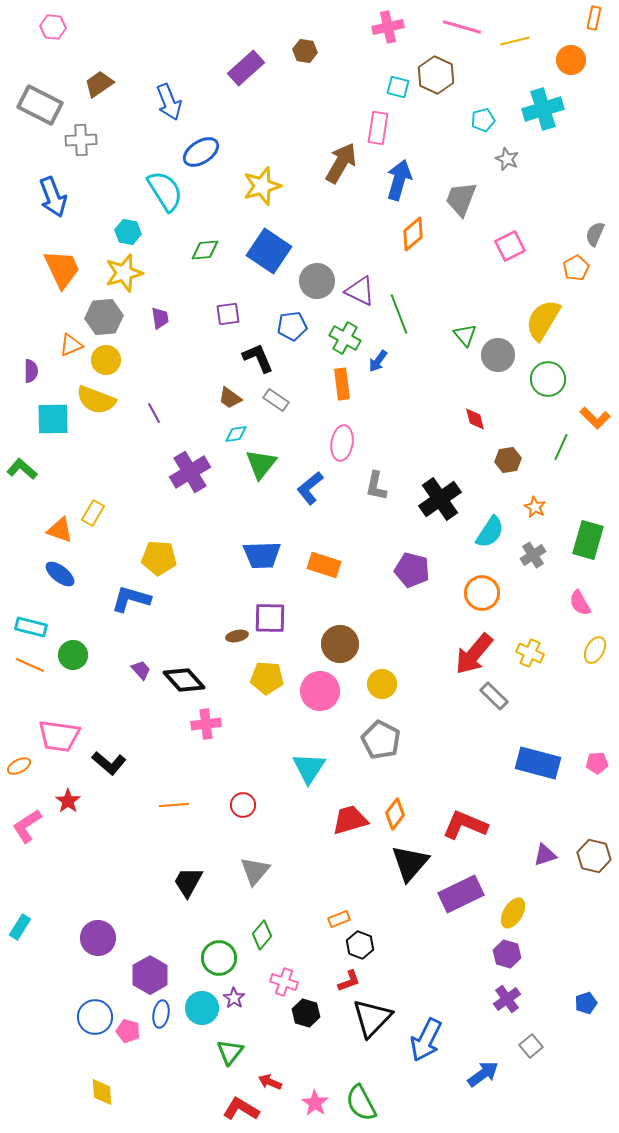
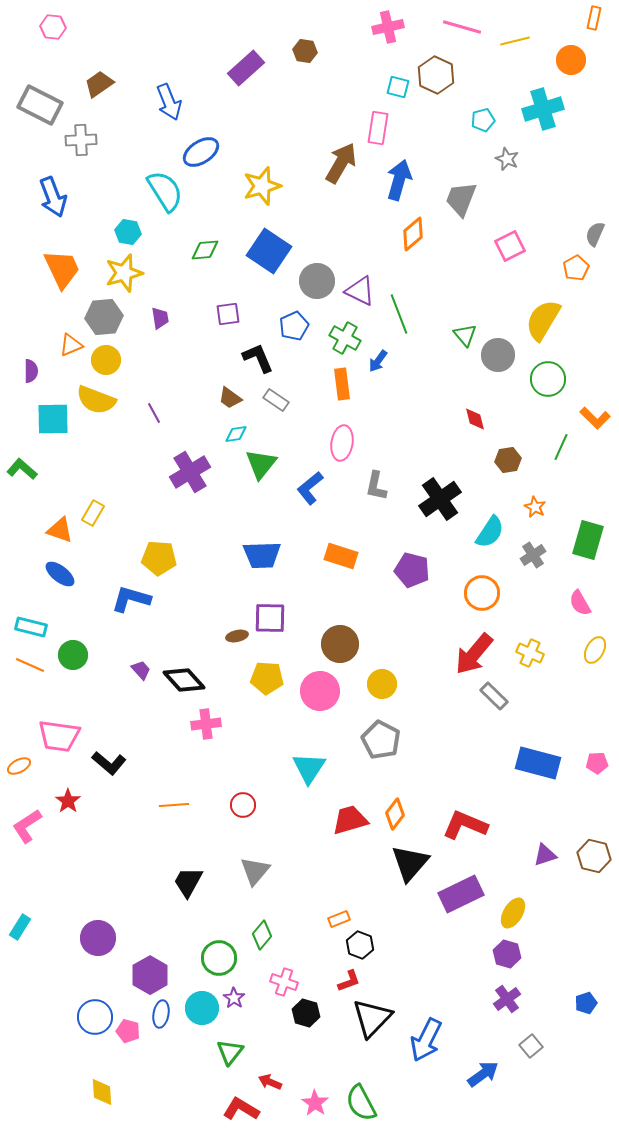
blue pentagon at (292, 326): moved 2 px right; rotated 16 degrees counterclockwise
orange rectangle at (324, 565): moved 17 px right, 9 px up
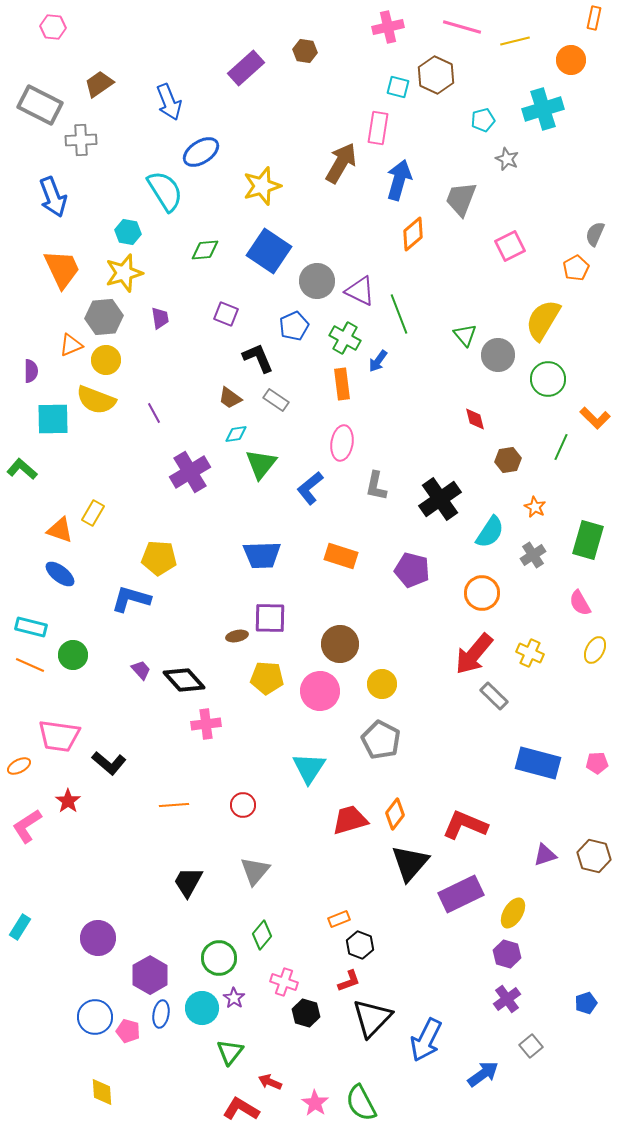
purple square at (228, 314): moved 2 px left; rotated 30 degrees clockwise
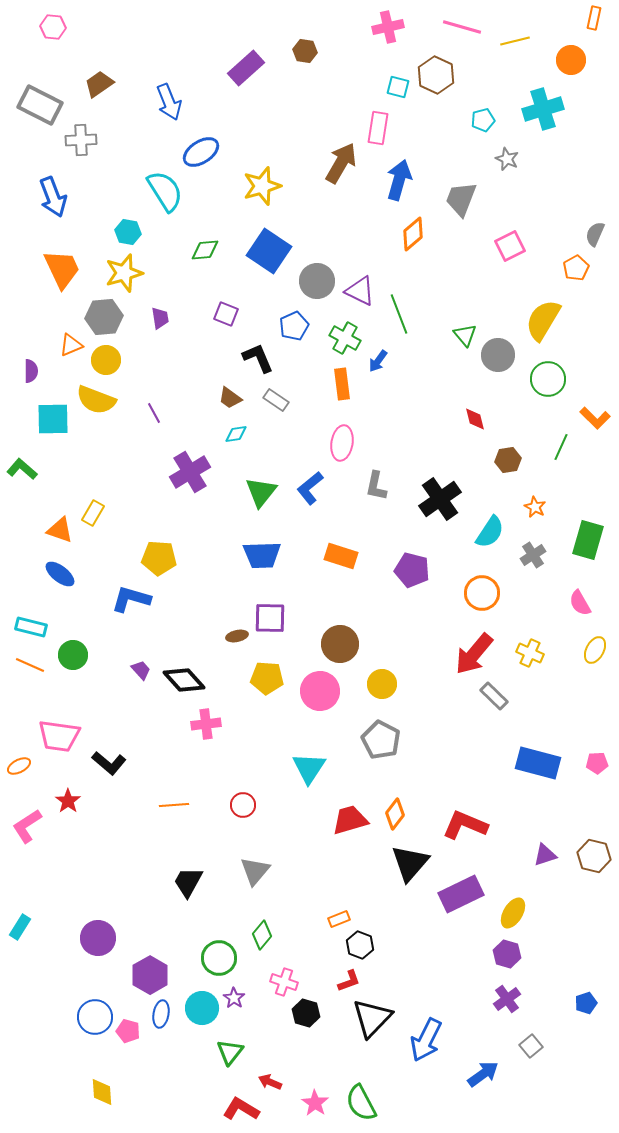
green triangle at (261, 464): moved 28 px down
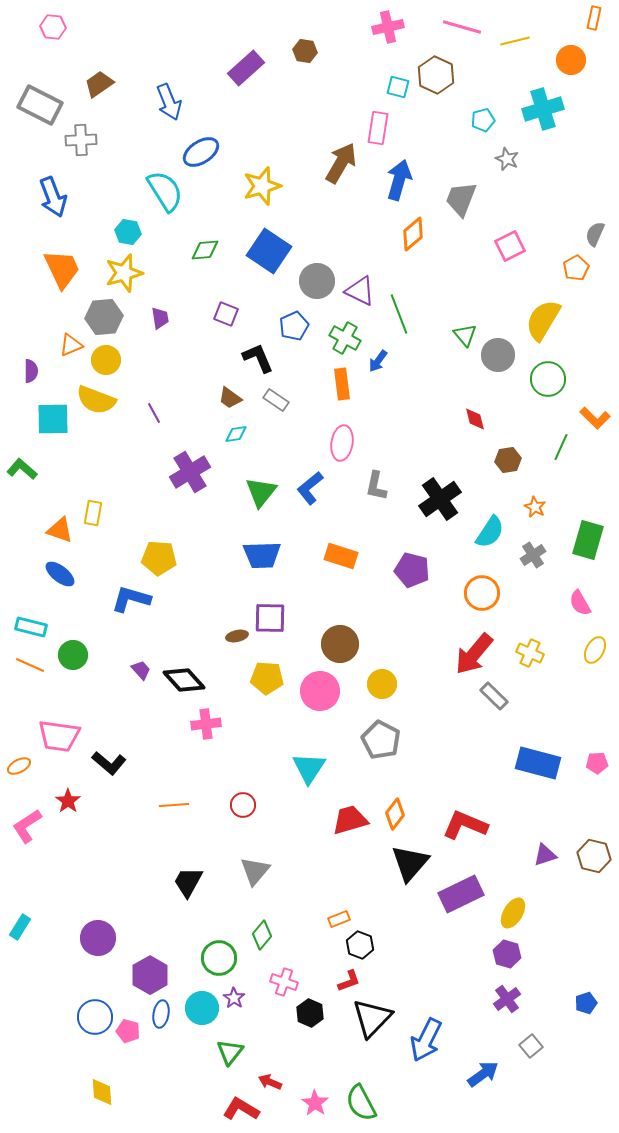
yellow rectangle at (93, 513): rotated 20 degrees counterclockwise
black hexagon at (306, 1013): moved 4 px right; rotated 8 degrees clockwise
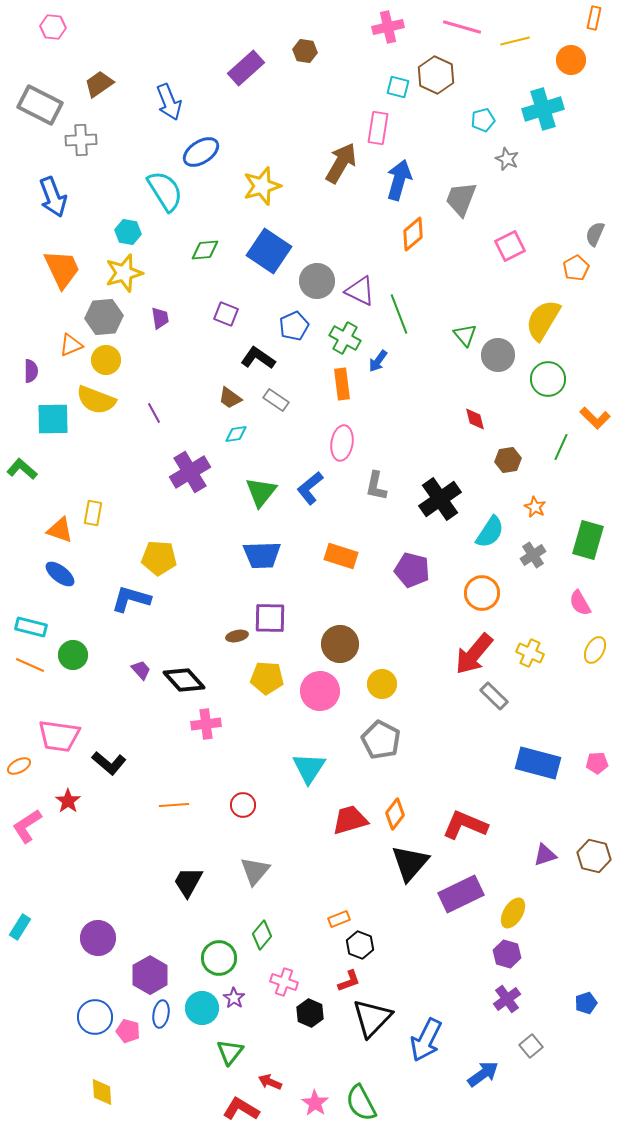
black L-shape at (258, 358): rotated 32 degrees counterclockwise
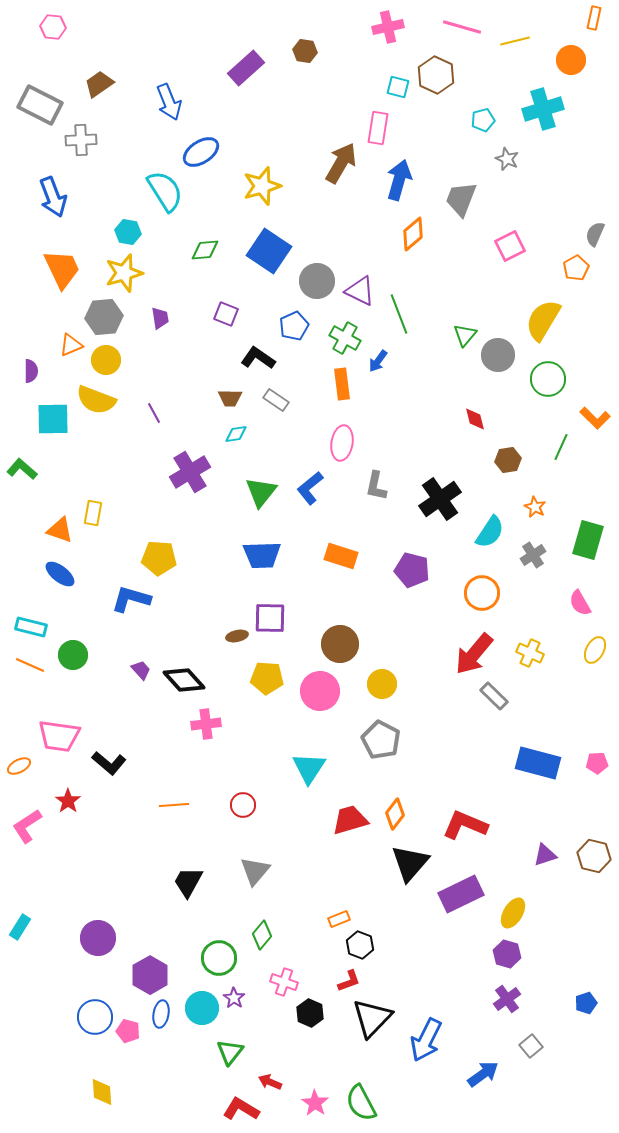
green triangle at (465, 335): rotated 20 degrees clockwise
brown trapezoid at (230, 398): rotated 35 degrees counterclockwise
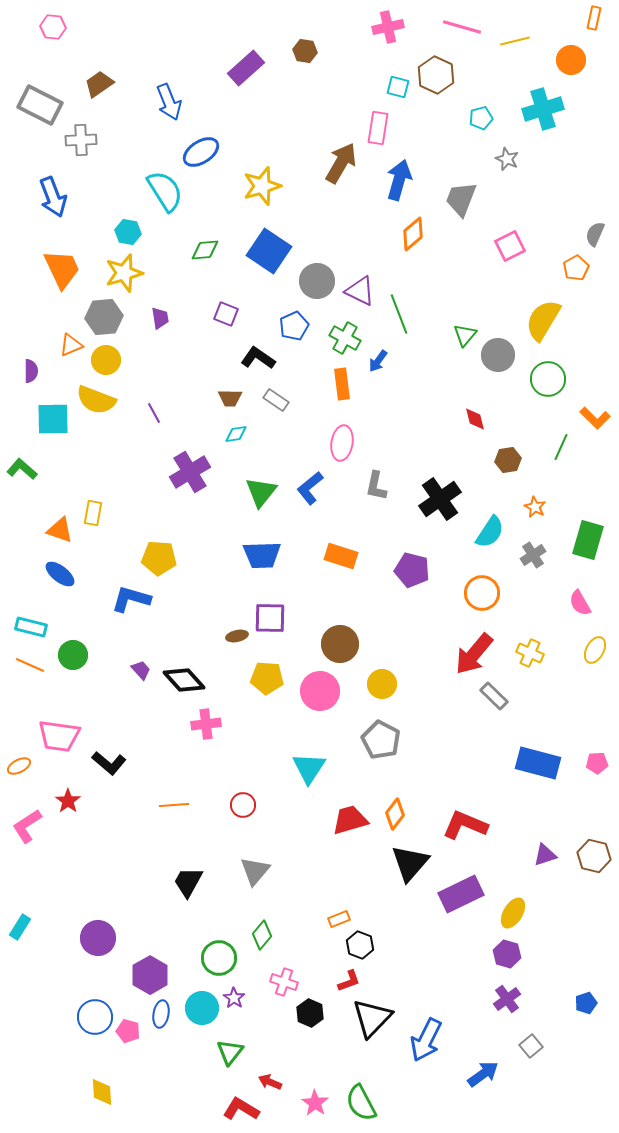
cyan pentagon at (483, 120): moved 2 px left, 2 px up
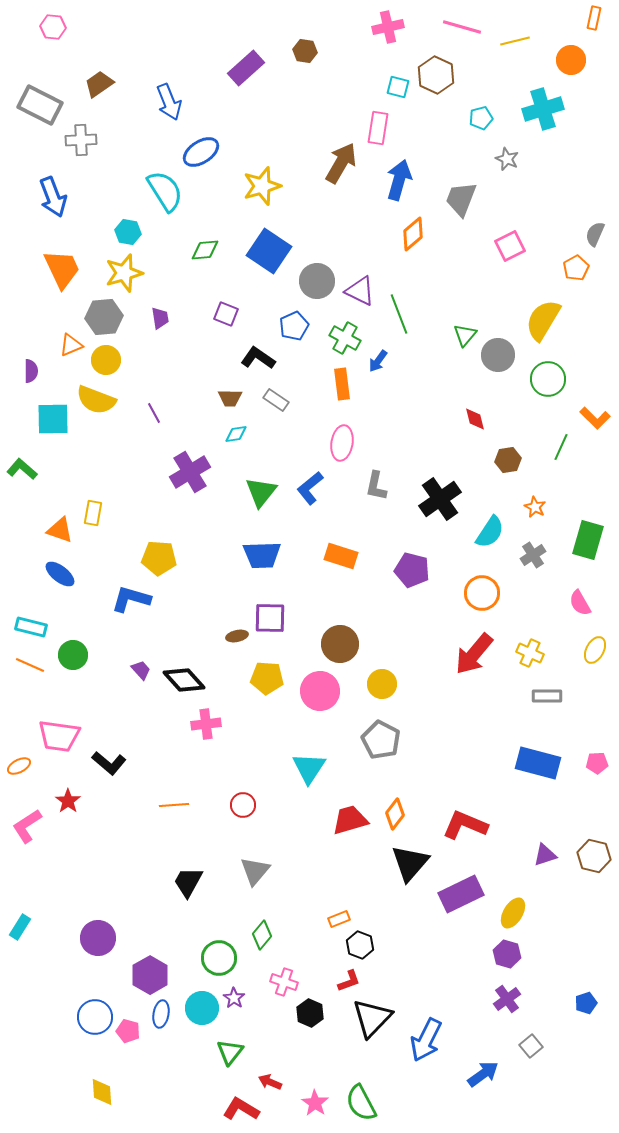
gray rectangle at (494, 696): moved 53 px right; rotated 44 degrees counterclockwise
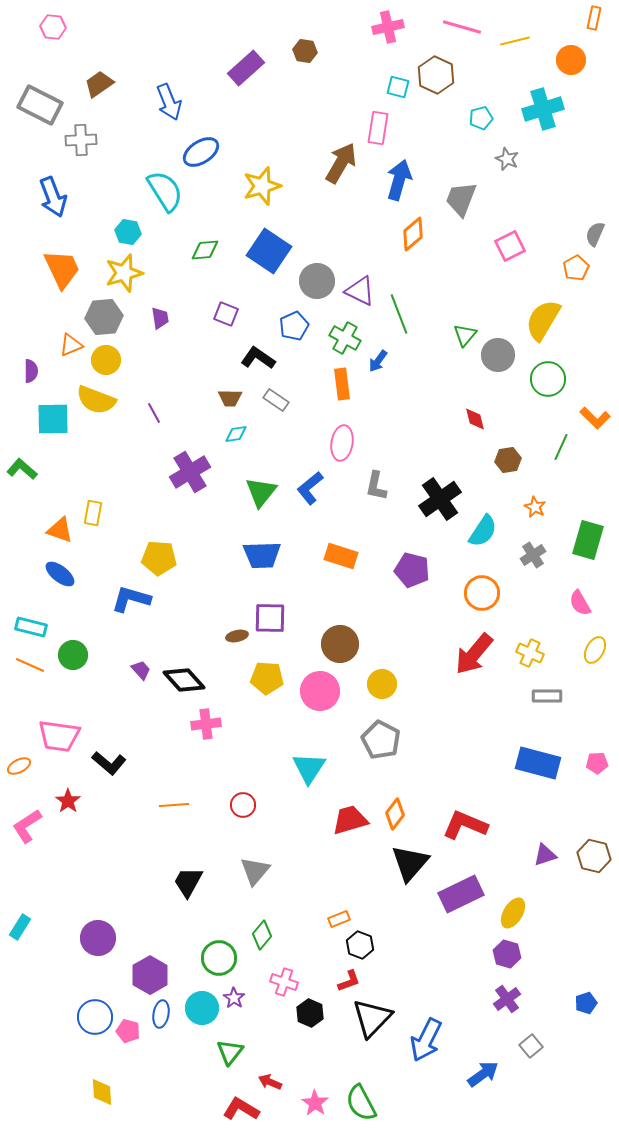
cyan semicircle at (490, 532): moved 7 px left, 1 px up
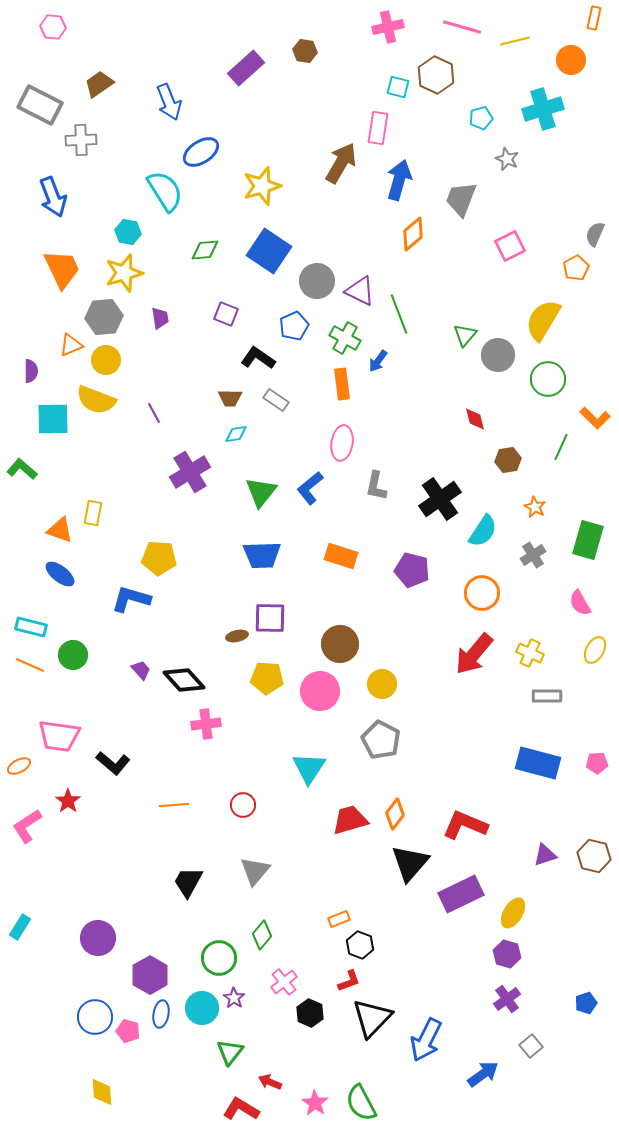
black L-shape at (109, 763): moved 4 px right
pink cross at (284, 982): rotated 32 degrees clockwise
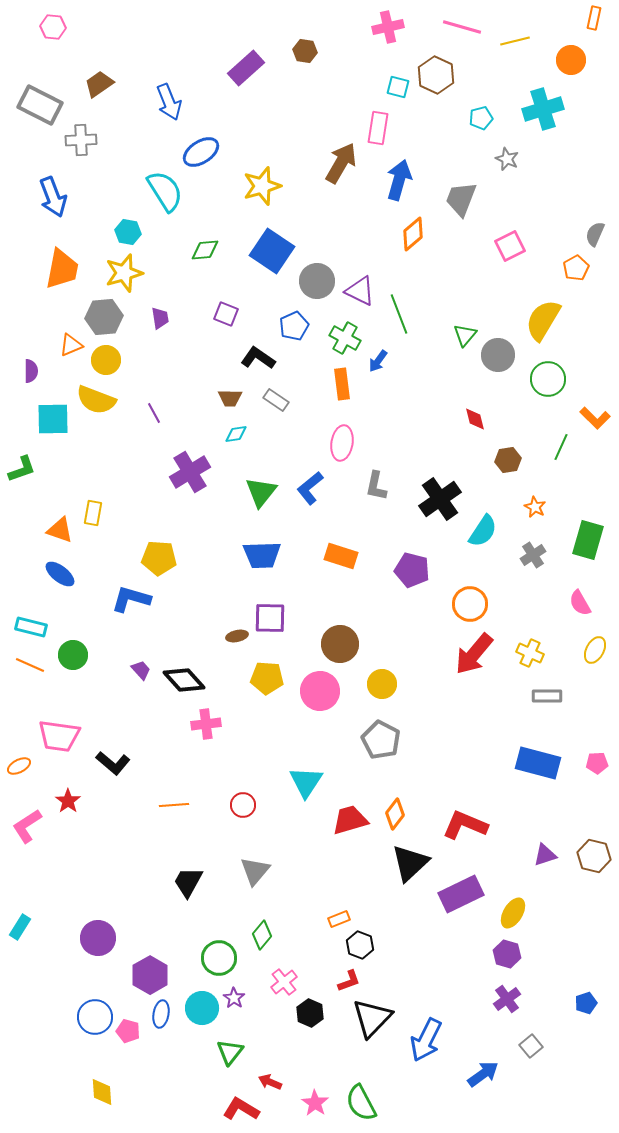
blue square at (269, 251): moved 3 px right
orange trapezoid at (62, 269): rotated 36 degrees clockwise
green L-shape at (22, 469): rotated 120 degrees clockwise
orange circle at (482, 593): moved 12 px left, 11 px down
cyan triangle at (309, 768): moved 3 px left, 14 px down
black triangle at (410, 863): rotated 6 degrees clockwise
